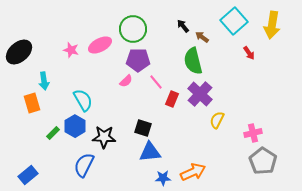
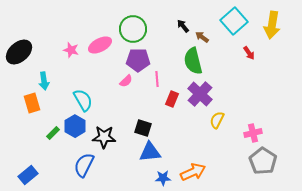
pink line: moved 1 px right, 3 px up; rotated 35 degrees clockwise
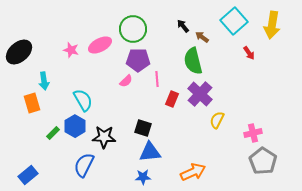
blue star: moved 20 px left, 1 px up
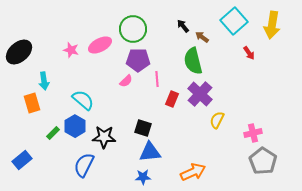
cyan semicircle: rotated 20 degrees counterclockwise
blue rectangle: moved 6 px left, 15 px up
